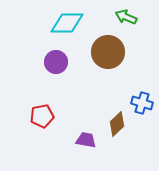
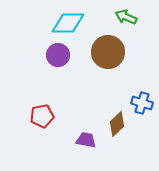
cyan diamond: moved 1 px right
purple circle: moved 2 px right, 7 px up
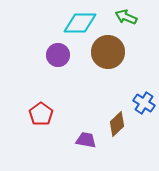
cyan diamond: moved 12 px right
blue cross: moved 2 px right; rotated 15 degrees clockwise
red pentagon: moved 1 px left, 2 px up; rotated 25 degrees counterclockwise
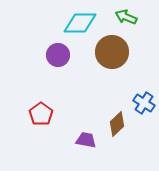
brown circle: moved 4 px right
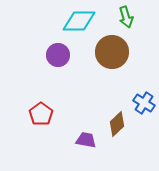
green arrow: rotated 130 degrees counterclockwise
cyan diamond: moved 1 px left, 2 px up
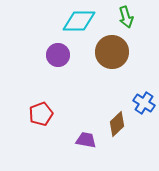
red pentagon: rotated 15 degrees clockwise
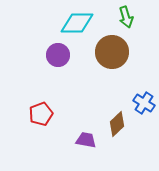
cyan diamond: moved 2 px left, 2 px down
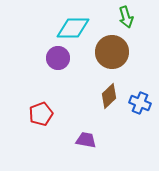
cyan diamond: moved 4 px left, 5 px down
purple circle: moved 3 px down
blue cross: moved 4 px left; rotated 10 degrees counterclockwise
brown diamond: moved 8 px left, 28 px up
